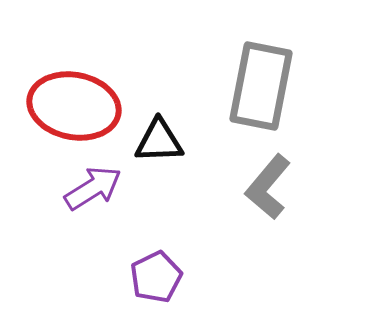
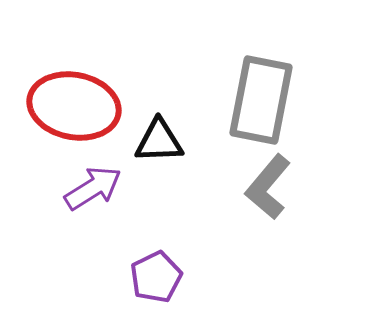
gray rectangle: moved 14 px down
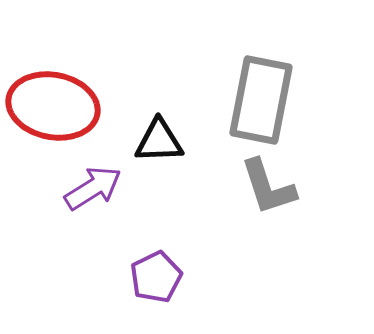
red ellipse: moved 21 px left
gray L-shape: rotated 58 degrees counterclockwise
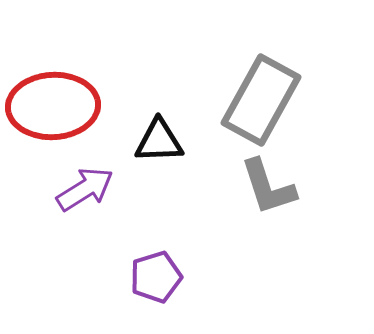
gray rectangle: rotated 18 degrees clockwise
red ellipse: rotated 14 degrees counterclockwise
purple arrow: moved 8 px left, 1 px down
purple pentagon: rotated 9 degrees clockwise
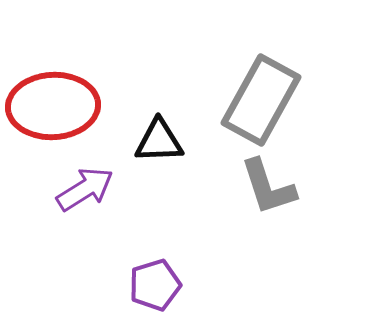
purple pentagon: moved 1 px left, 8 px down
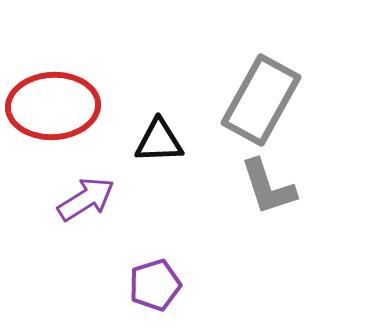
purple arrow: moved 1 px right, 10 px down
